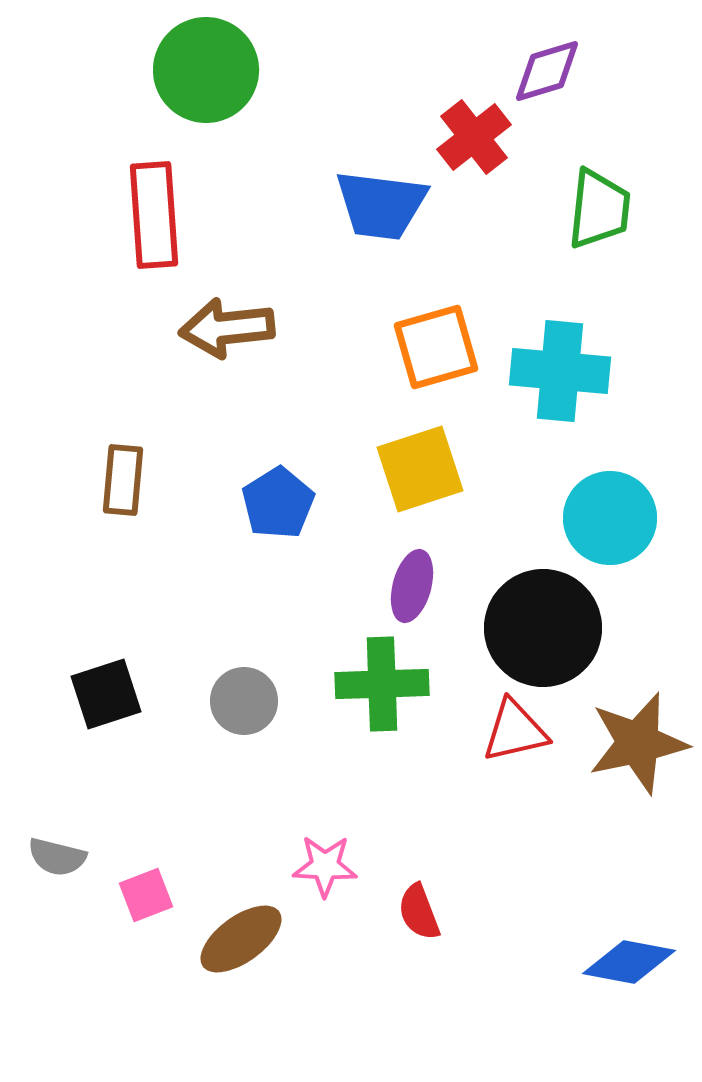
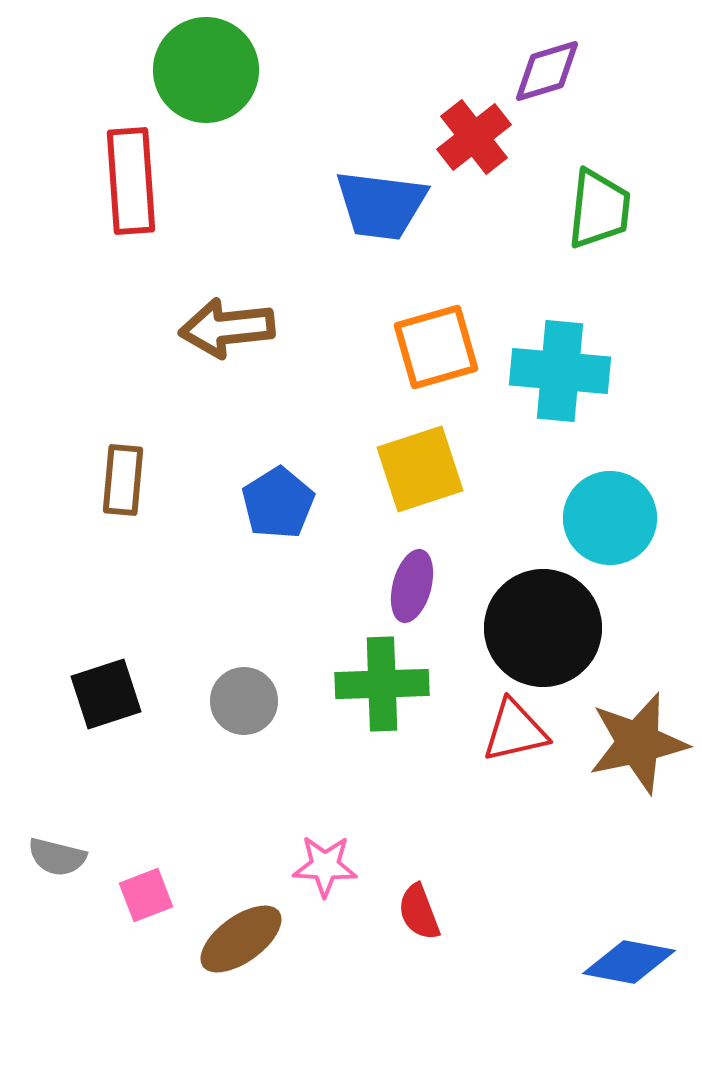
red rectangle: moved 23 px left, 34 px up
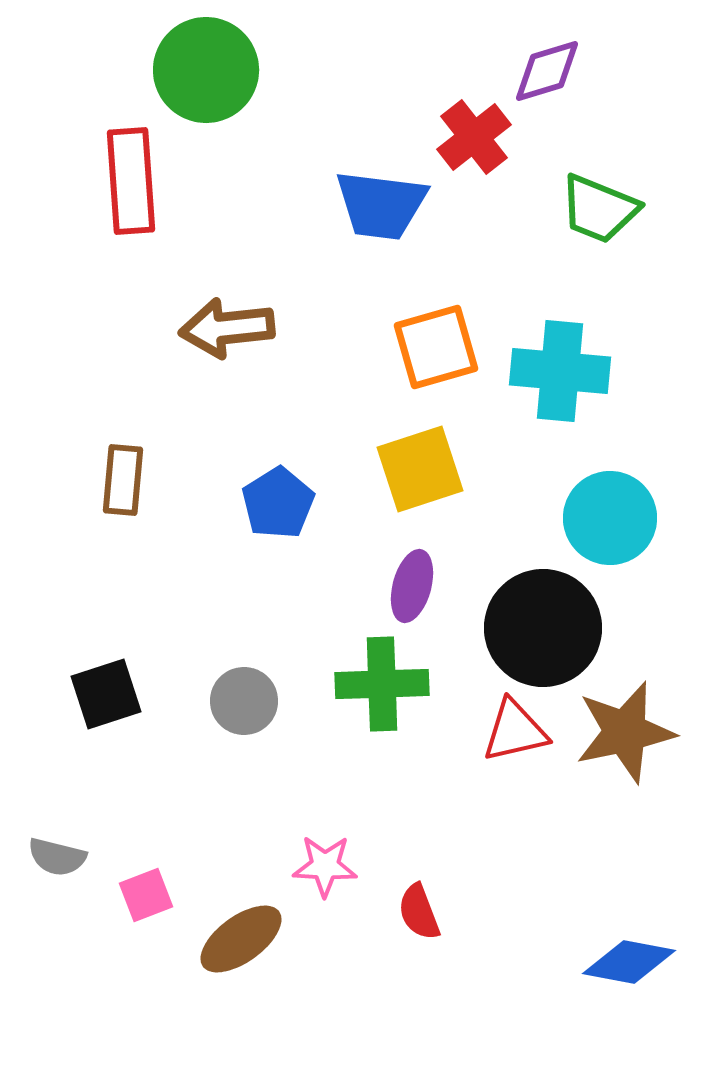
green trapezoid: rotated 106 degrees clockwise
brown star: moved 13 px left, 11 px up
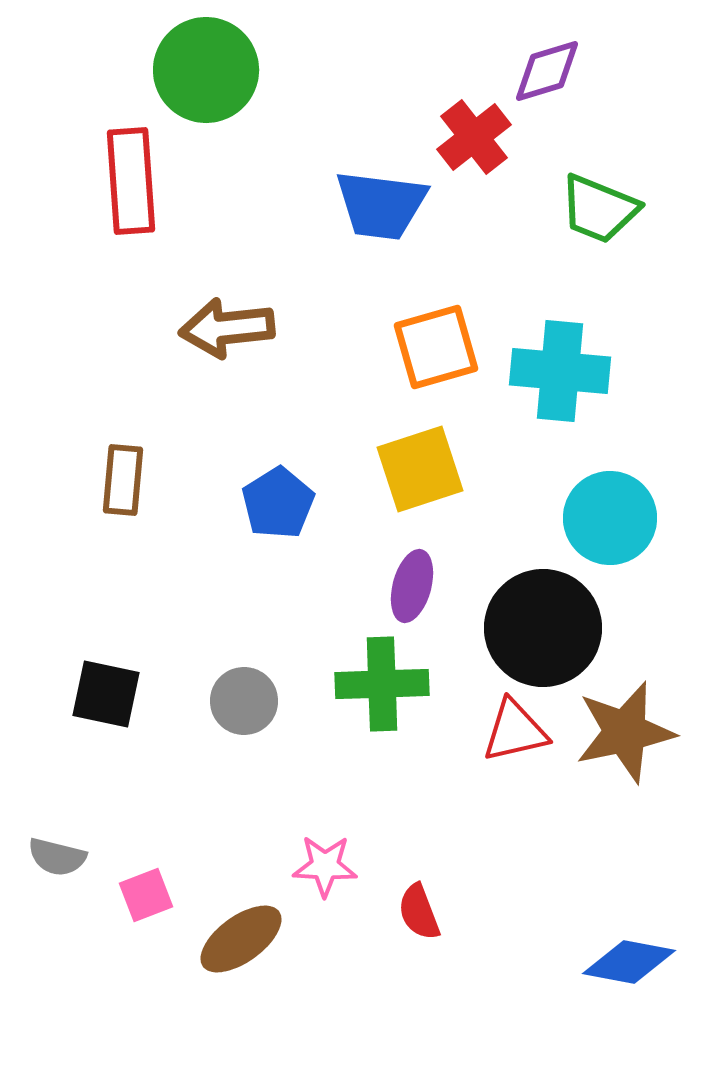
black square: rotated 30 degrees clockwise
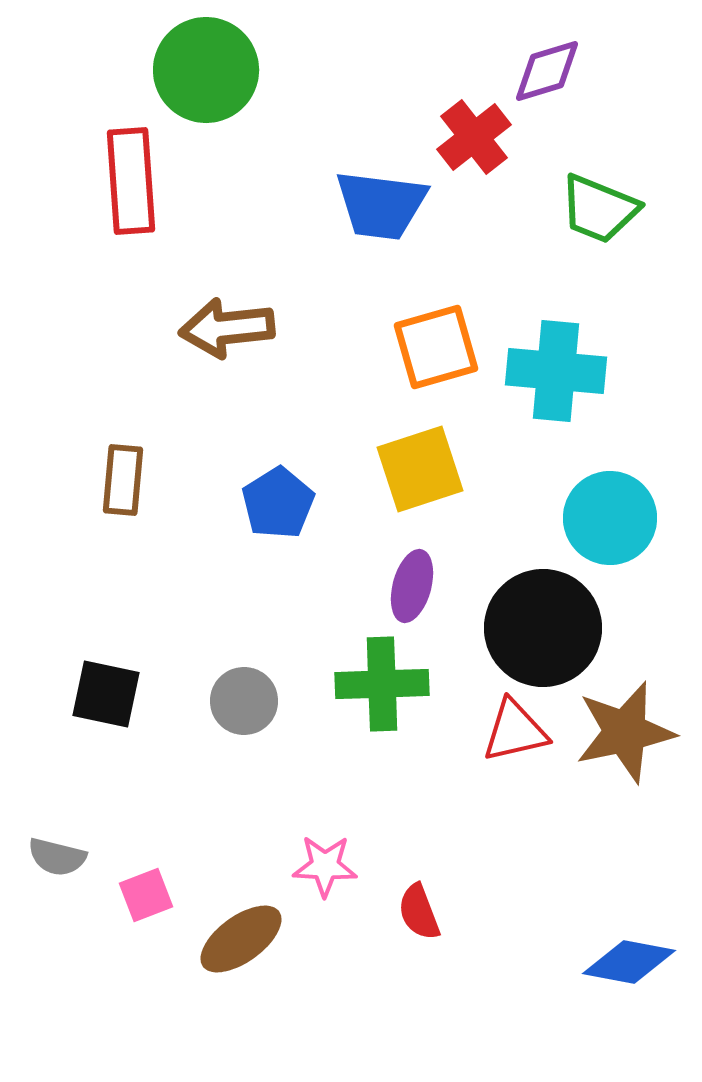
cyan cross: moved 4 px left
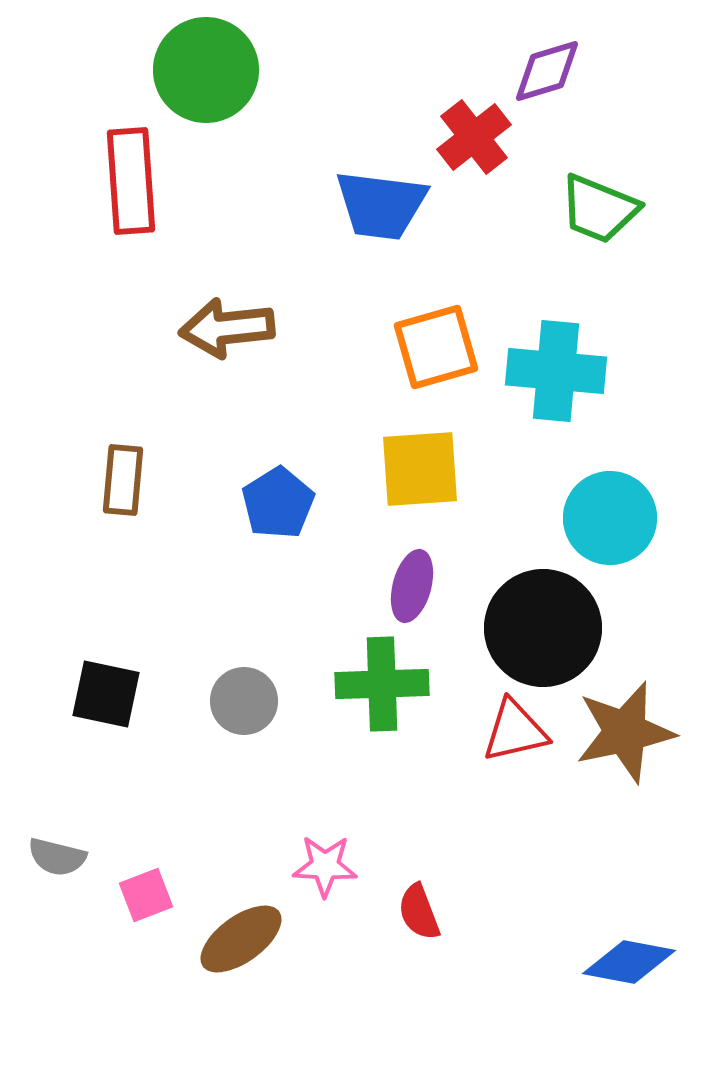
yellow square: rotated 14 degrees clockwise
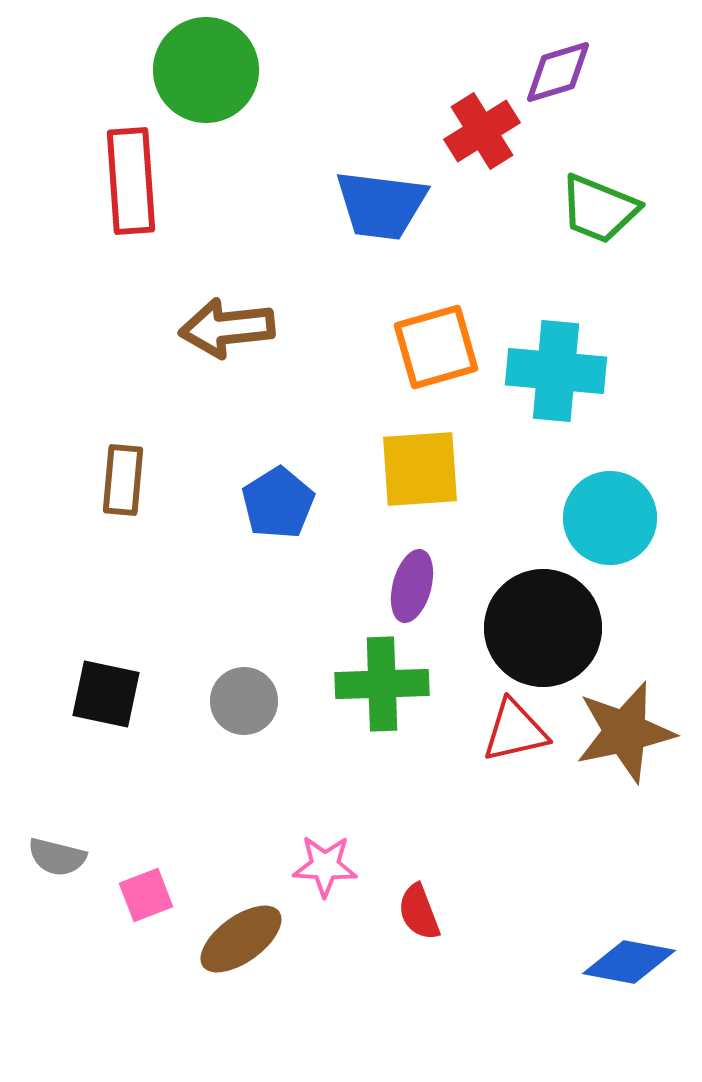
purple diamond: moved 11 px right, 1 px down
red cross: moved 8 px right, 6 px up; rotated 6 degrees clockwise
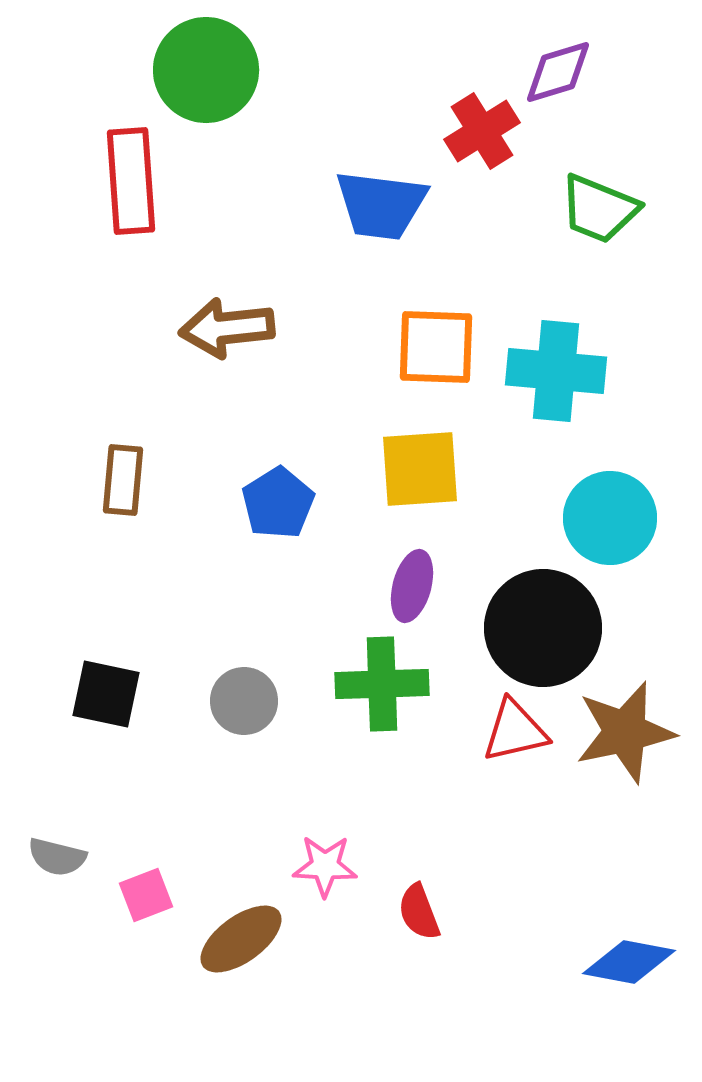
orange square: rotated 18 degrees clockwise
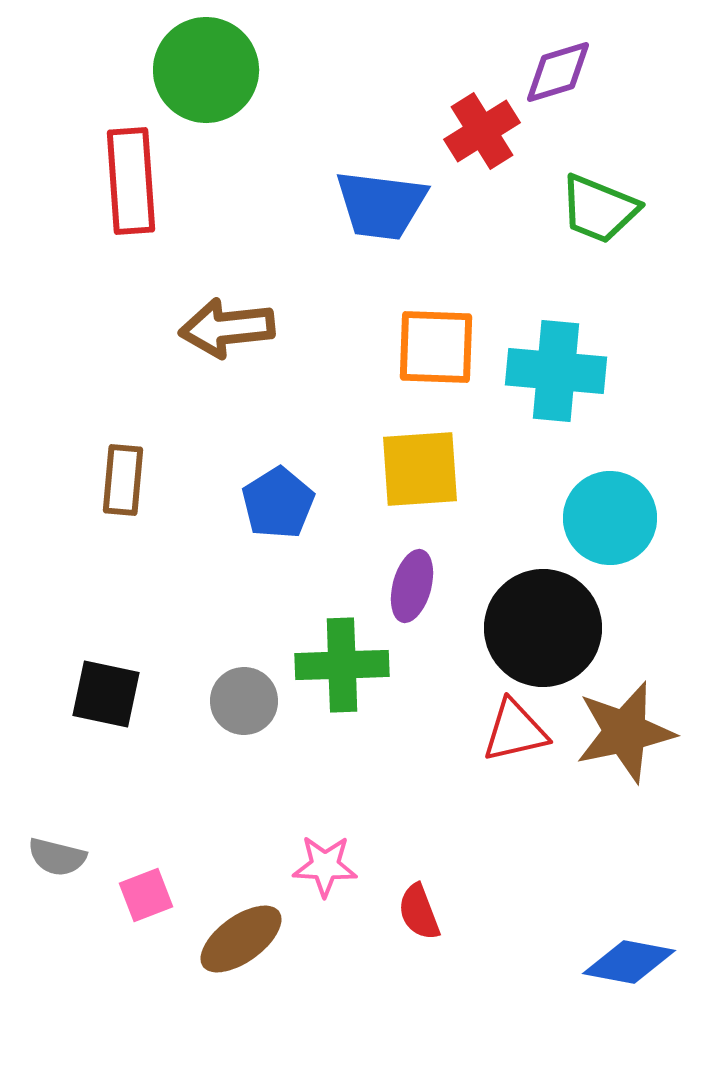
green cross: moved 40 px left, 19 px up
